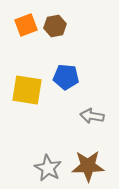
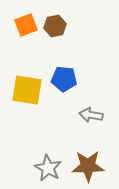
blue pentagon: moved 2 px left, 2 px down
gray arrow: moved 1 px left, 1 px up
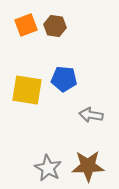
brown hexagon: rotated 20 degrees clockwise
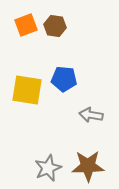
gray star: rotated 20 degrees clockwise
